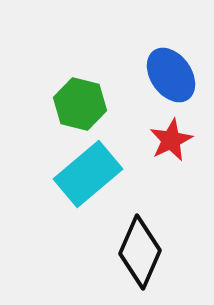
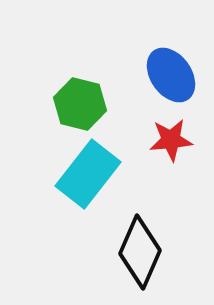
red star: rotated 21 degrees clockwise
cyan rectangle: rotated 12 degrees counterclockwise
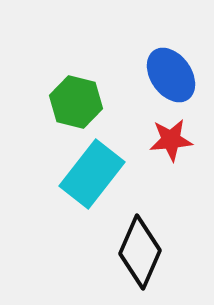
green hexagon: moved 4 px left, 2 px up
cyan rectangle: moved 4 px right
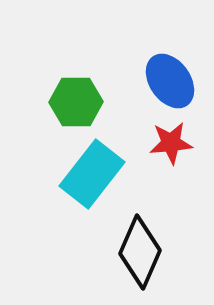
blue ellipse: moved 1 px left, 6 px down
green hexagon: rotated 15 degrees counterclockwise
red star: moved 3 px down
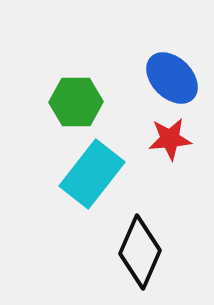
blue ellipse: moved 2 px right, 3 px up; rotated 10 degrees counterclockwise
red star: moved 1 px left, 4 px up
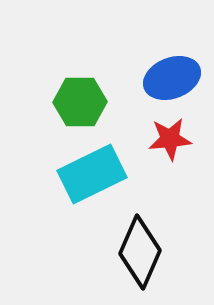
blue ellipse: rotated 66 degrees counterclockwise
green hexagon: moved 4 px right
cyan rectangle: rotated 26 degrees clockwise
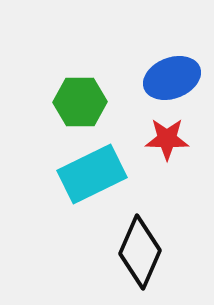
red star: moved 3 px left; rotated 6 degrees clockwise
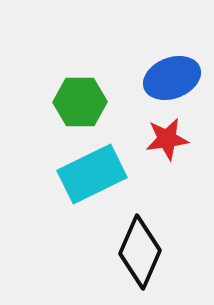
red star: rotated 9 degrees counterclockwise
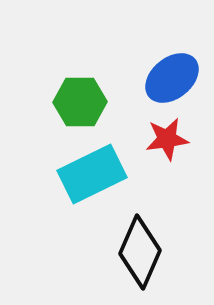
blue ellipse: rotated 18 degrees counterclockwise
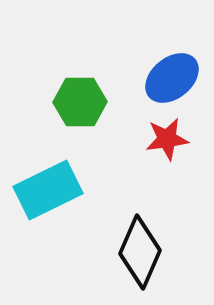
cyan rectangle: moved 44 px left, 16 px down
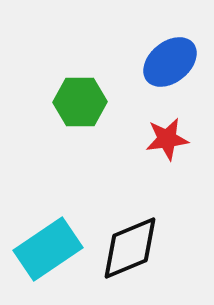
blue ellipse: moved 2 px left, 16 px up
cyan rectangle: moved 59 px down; rotated 8 degrees counterclockwise
black diamond: moved 10 px left, 4 px up; rotated 44 degrees clockwise
